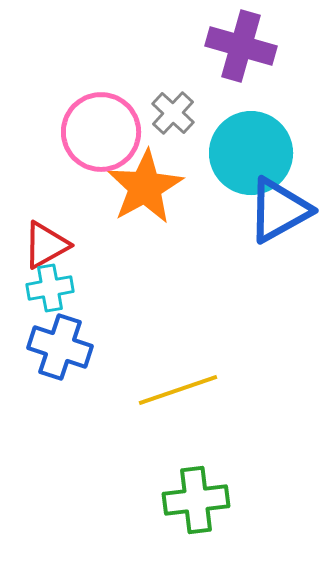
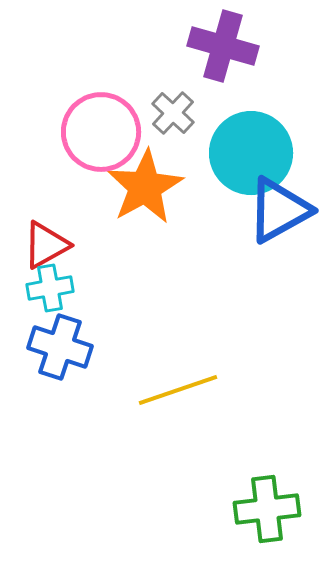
purple cross: moved 18 px left
green cross: moved 71 px right, 9 px down
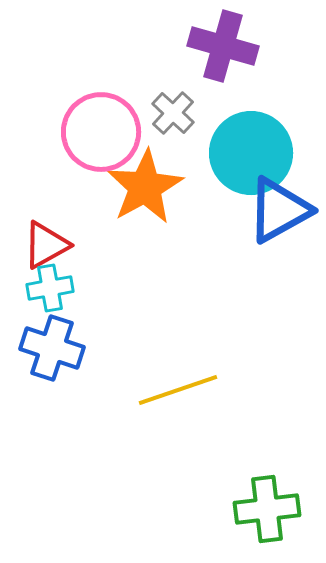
blue cross: moved 8 px left, 1 px down
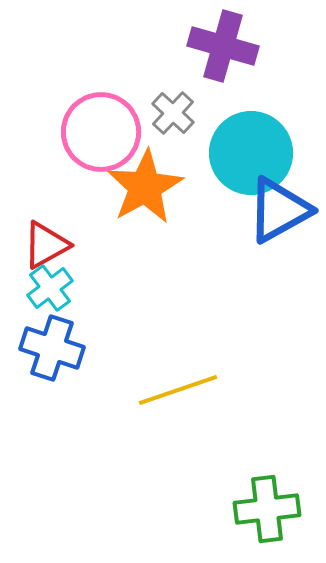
cyan cross: rotated 27 degrees counterclockwise
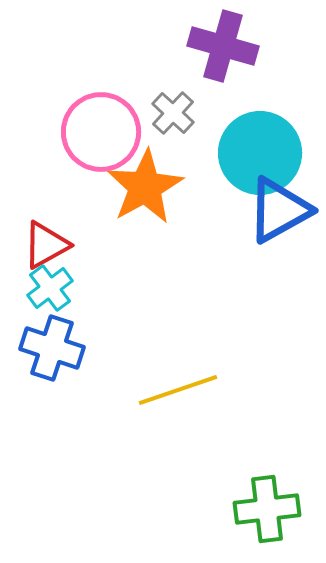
cyan circle: moved 9 px right
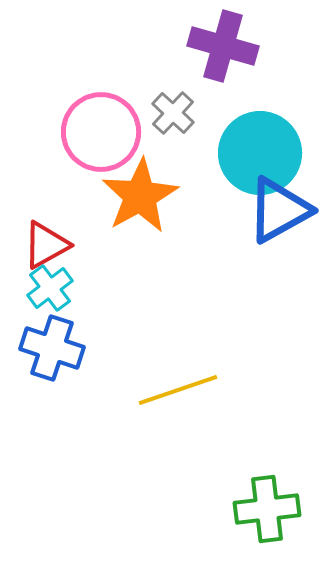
orange star: moved 5 px left, 9 px down
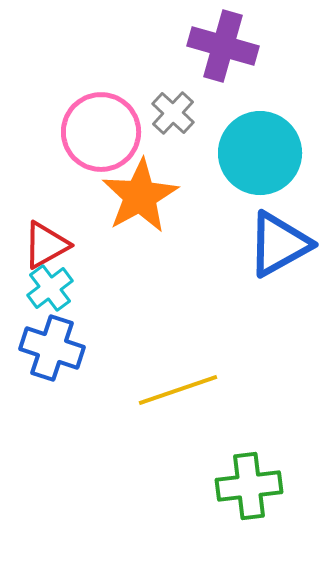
blue triangle: moved 34 px down
green cross: moved 18 px left, 23 px up
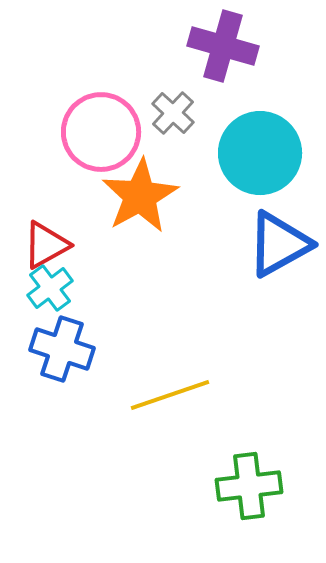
blue cross: moved 10 px right, 1 px down
yellow line: moved 8 px left, 5 px down
